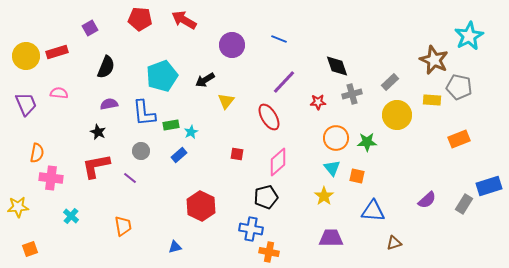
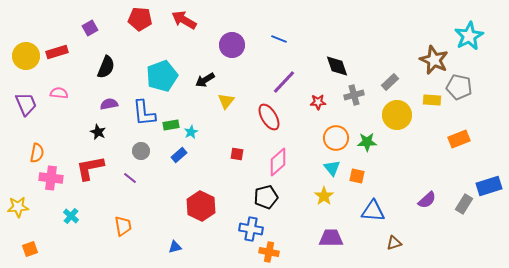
gray cross at (352, 94): moved 2 px right, 1 px down
red L-shape at (96, 166): moved 6 px left, 2 px down
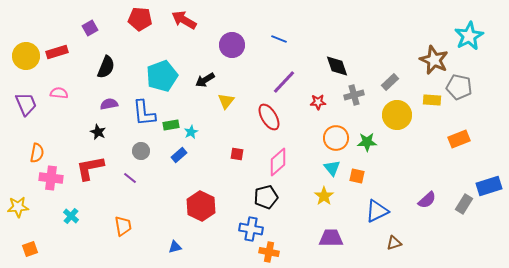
blue triangle at (373, 211): moved 4 px right; rotated 30 degrees counterclockwise
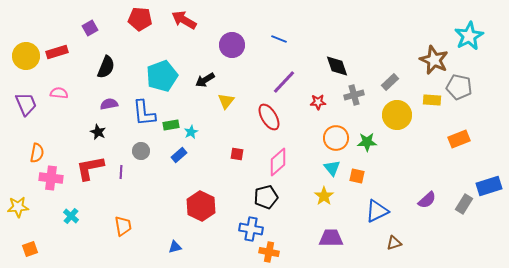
purple line at (130, 178): moved 9 px left, 6 px up; rotated 56 degrees clockwise
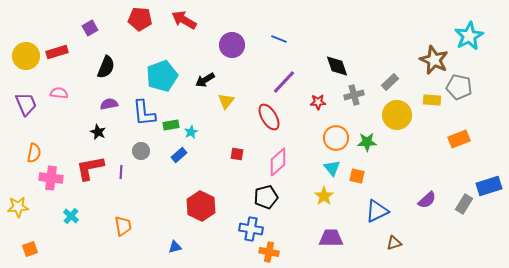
orange semicircle at (37, 153): moved 3 px left
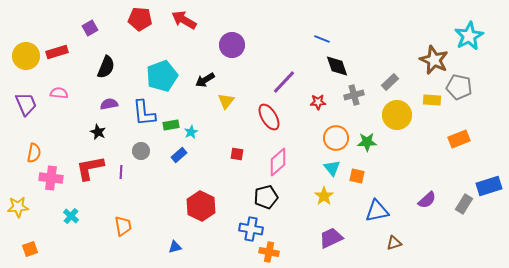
blue line at (279, 39): moved 43 px right
blue triangle at (377, 211): rotated 15 degrees clockwise
purple trapezoid at (331, 238): rotated 25 degrees counterclockwise
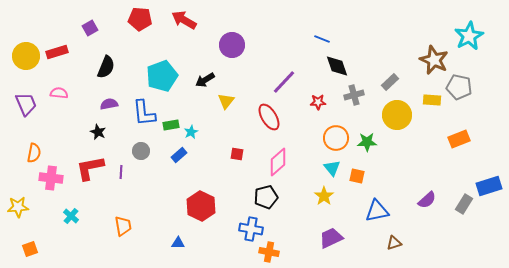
blue triangle at (175, 247): moved 3 px right, 4 px up; rotated 16 degrees clockwise
